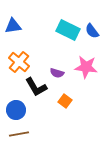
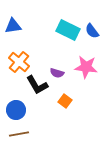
black L-shape: moved 1 px right, 2 px up
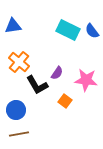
pink star: moved 13 px down
purple semicircle: rotated 72 degrees counterclockwise
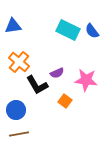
purple semicircle: rotated 32 degrees clockwise
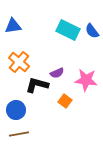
black L-shape: rotated 135 degrees clockwise
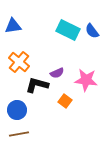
blue circle: moved 1 px right
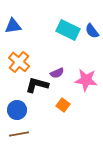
orange square: moved 2 px left, 4 px down
